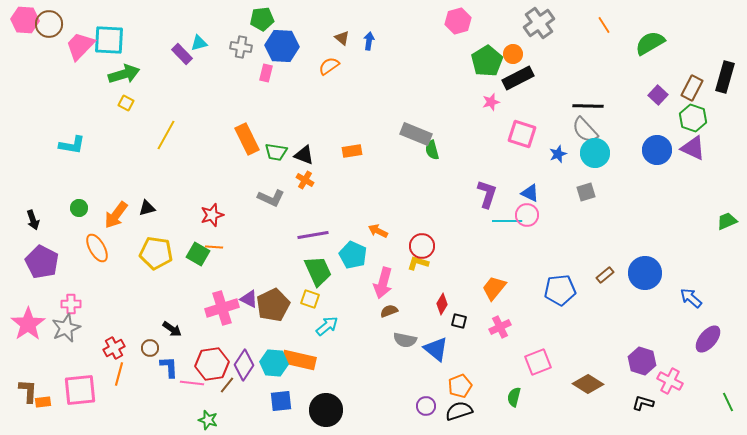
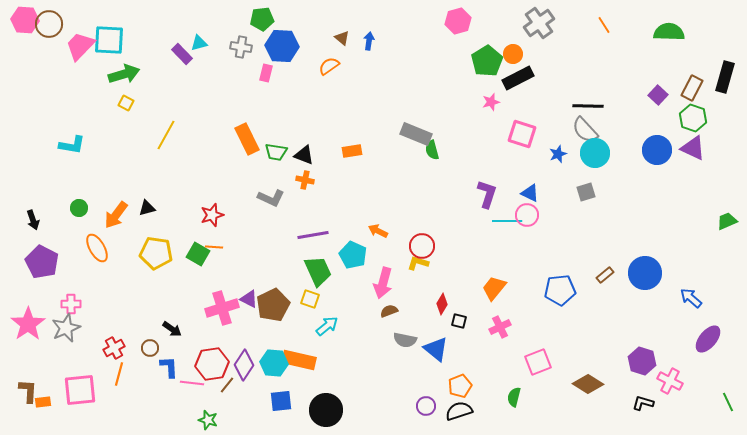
green semicircle at (650, 43): moved 19 px right, 11 px up; rotated 32 degrees clockwise
orange cross at (305, 180): rotated 18 degrees counterclockwise
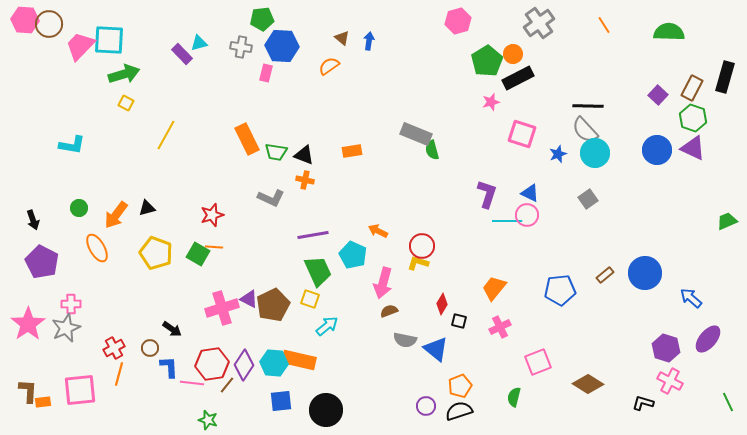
gray square at (586, 192): moved 2 px right, 7 px down; rotated 18 degrees counterclockwise
yellow pentagon at (156, 253): rotated 12 degrees clockwise
purple hexagon at (642, 361): moved 24 px right, 13 px up
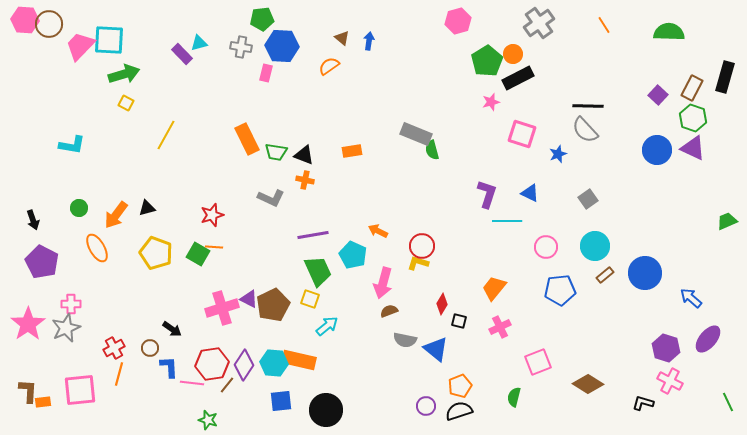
cyan circle at (595, 153): moved 93 px down
pink circle at (527, 215): moved 19 px right, 32 px down
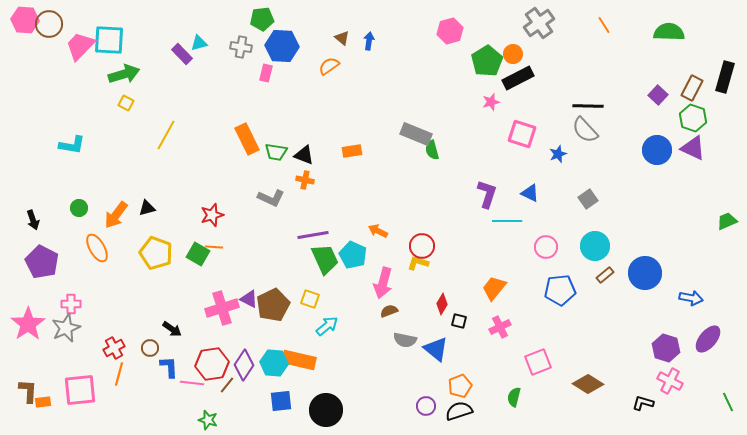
pink hexagon at (458, 21): moved 8 px left, 10 px down
green trapezoid at (318, 271): moved 7 px right, 12 px up
blue arrow at (691, 298): rotated 150 degrees clockwise
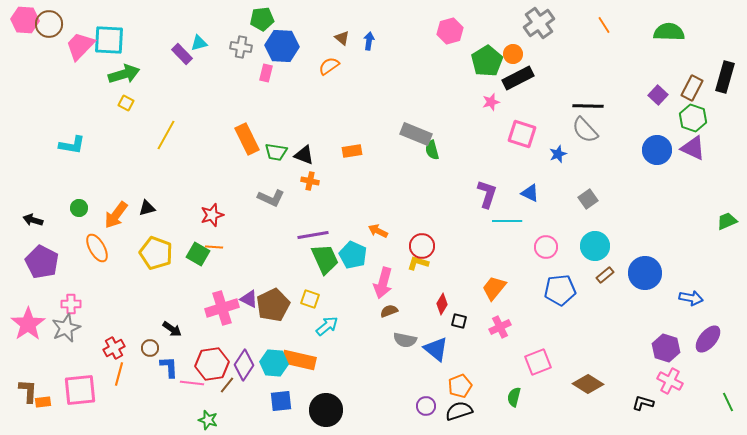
orange cross at (305, 180): moved 5 px right, 1 px down
black arrow at (33, 220): rotated 126 degrees clockwise
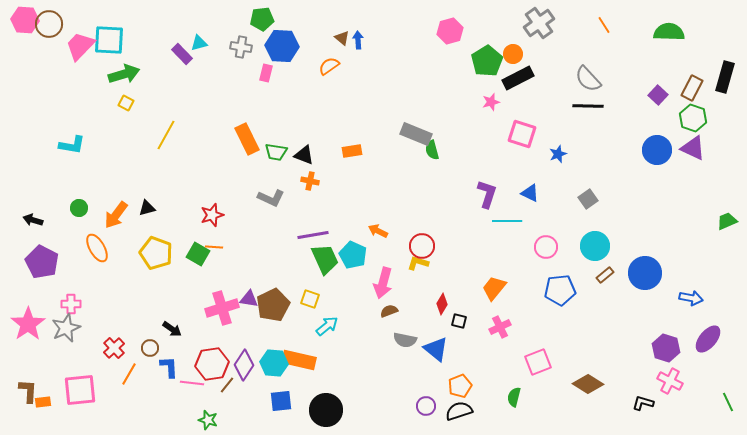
blue arrow at (369, 41): moved 11 px left, 1 px up; rotated 12 degrees counterclockwise
gray semicircle at (585, 130): moved 3 px right, 51 px up
purple triangle at (249, 299): rotated 18 degrees counterclockwise
red cross at (114, 348): rotated 15 degrees counterclockwise
orange line at (119, 374): moved 10 px right; rotated 15 degrees clockwise
